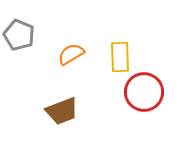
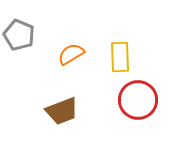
red circle: moved 6 px left, 8 px down
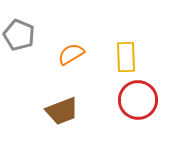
yellow rectangle: moved 6 px right
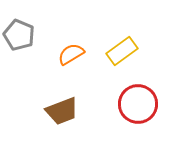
yellow rectangle: moved 4 px left, 6 px up; rotated 56 degrees clockwise
red circle: moved 4 px down
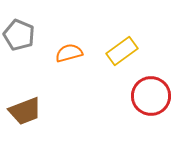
orange semicircle: moved 2 px left, 1 px up; rotated 16 degrees clockwise
red circle: moved 13 px right, 8 px up
brown trapezoid: moved 37 px left
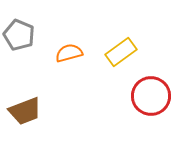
yellow rectangle: moved 1 px left, 1 px down
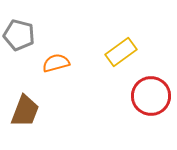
gray pentagon: rotated 8 degrees counterclockwise
orange semicircle: moved 13 px left, 10 px down
brown trapezoid: rotated 48 degrees counterclockwise
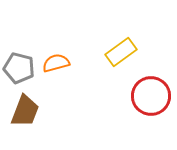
gray pentagon: moved 33 px down
